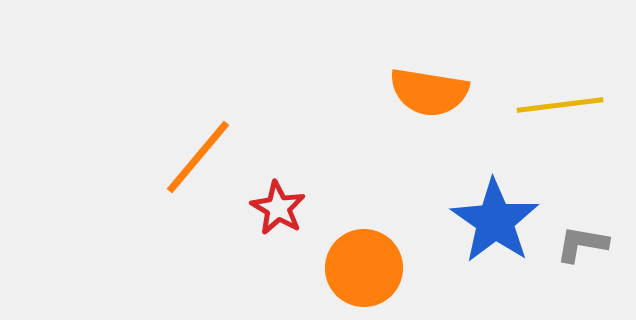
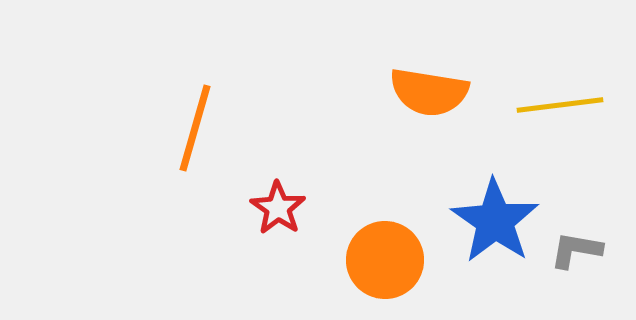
orange line: moved 3 px left, 29 px up; rotated 24 degrees counterclockwise
red star: rotated 4 degrees clockwise
gray L-shape: moved 6 px left, 6 px down
orange circle: moved 21 px right, 8 px up
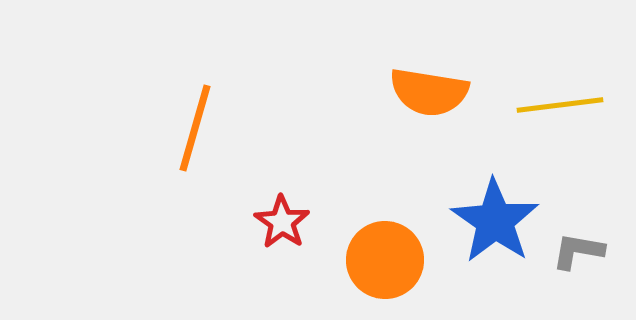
red star: moved 4 px right, 14 px down
gray L-shape: moved 2 px right, 1 px down
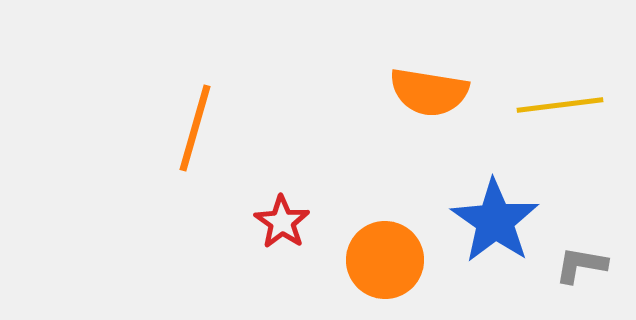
gray L-shape: moved 3 px right, 14 px down
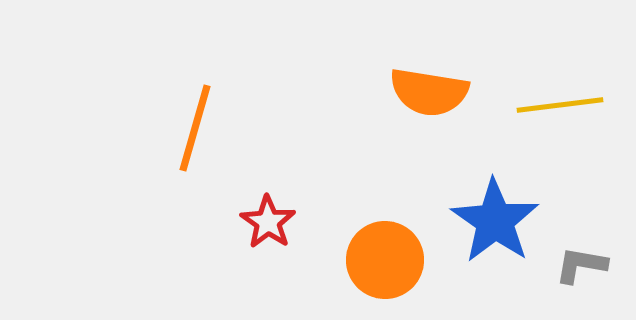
red star: moved 14 px left
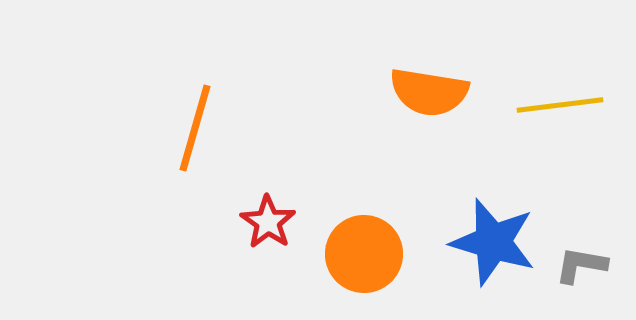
blue star: moved 2 px left, 21 px down; rotated 18 degrees counterclockwise
orange circle: moved 21 px left, 6 px up
